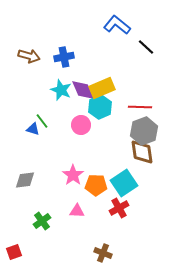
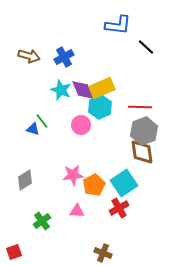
blue L-shape: moved 1 px right; rotated 148 degrees clockwise
blue cross: rotated 18 degrees counterclockwise
pink star: rotated 30 degrees clockwise
gray diamond: rotated 25 degrees counterclockwise
orange pentagon: moved 2 px left; rotated 30 degrees counterclockwise
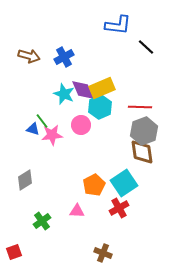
cyan star: moved 3 px right, 4 px down
pink star: moved 21 px left, 40 px up
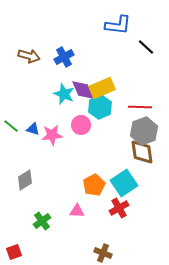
green line: moved 31 px left, 5 px down; rotated 14 degrees counterclockwise
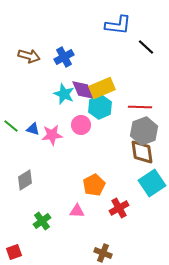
cyan square: moved 28 px right
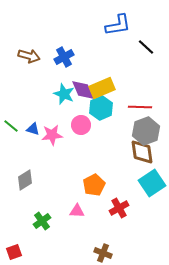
blue L-shape: rotated 16 degrees counterclockwise
cyan hexagon: moved 1 px right, 1 px down
gray hexagon: moved 2 px right
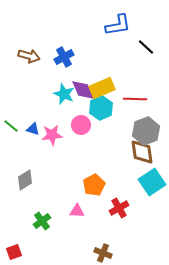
red line: moved 5 px left, 8 px up
cyan square: moved 1 px up
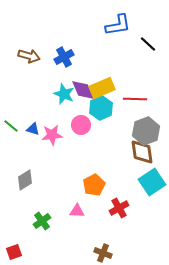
black line: moved 2 px right, 3 px up
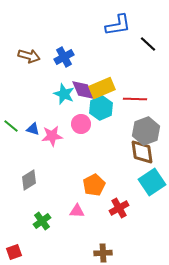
pink circle: moved 1 px up
pink star: moved 1 px down
gray diamond: moved 4 px right
brown cross: rotated 24 degrees counterclockwise
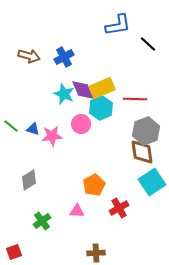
brown cross: moved 7 px left
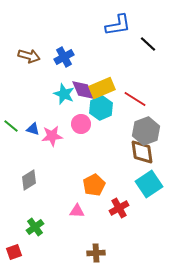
red line: rotated 30 degrees clockwise
cyan square: moved 3 px left, 2 px down
green cross: moved 7 px left, 6 px down
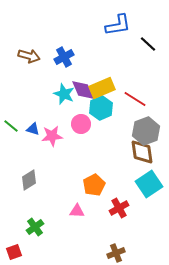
brown cross: moved 20 px right; rotated 18 degrees counterclockwise
